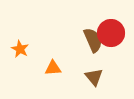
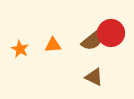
brown semicircle: rotated 75 degrees clockwise
orange triangle: moved 23 px up
brown triangle: rotated 24 degrees counterclockwise
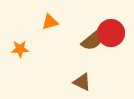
orange triangle: moved 3 px left, 23 px up; rotated 12 degrees counterclockwise
orange star: rotated 30 degrees counterclockwise
brown triangle: moved 12 px left, 5 px down
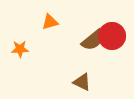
red circle: moved 1 px right, 3 px down
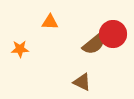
orange triangle: rotated 18 degrees clockwise
red circle: moved 1 px right, 2 px up
brown semicircle: moved 1 px right, 4 px down
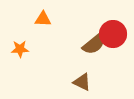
orange triangle: moved 7 px left, 3 px up
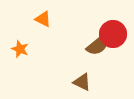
orange triangle: rotated 24 degrees clockwise
brown semicircle: moved 4 px right, 1 px down
orange star: rotated 24 degrees clockwise
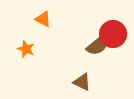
orange star: moved 6 px right
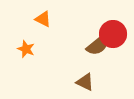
brown triangle: moved 3 px right
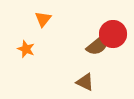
orange triangle: rotated 42 degrees clockwise
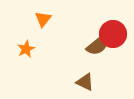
orange star: rotated 24 degrees clockwise
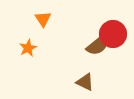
orange triangle: rotated 12 degrees counterclockwise
orange star: moved 2 px right, 1 px up
